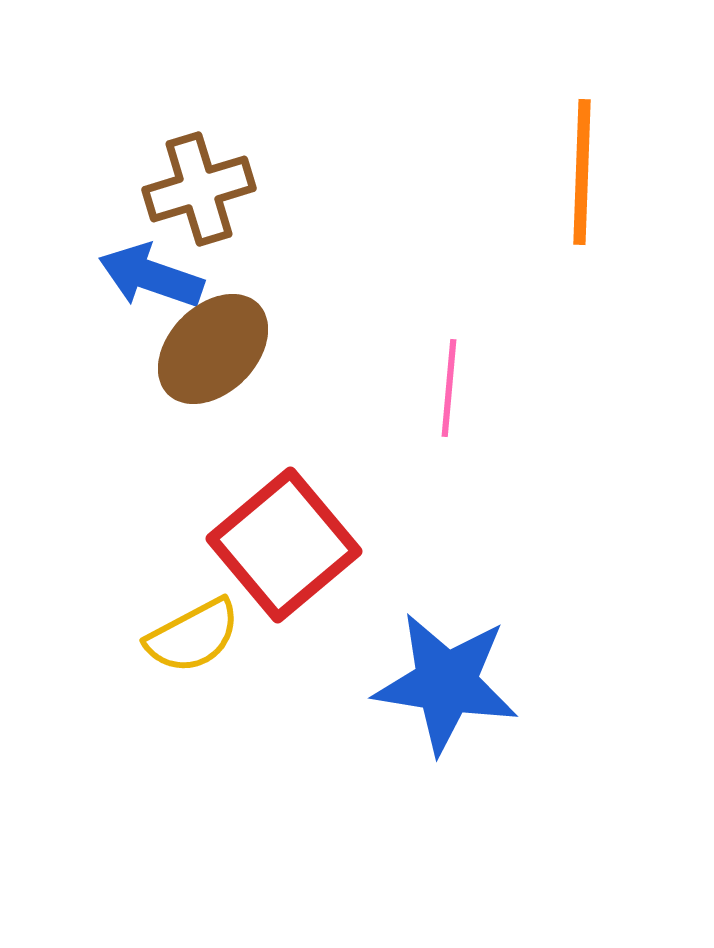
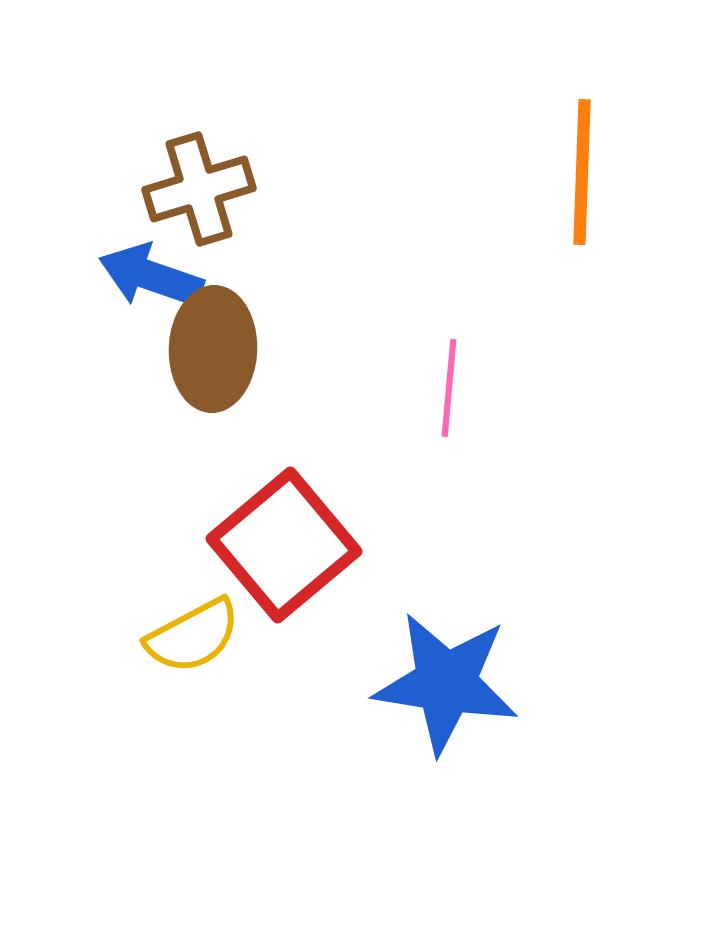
brown ellipse: rotated 43 degrees counterclockwise
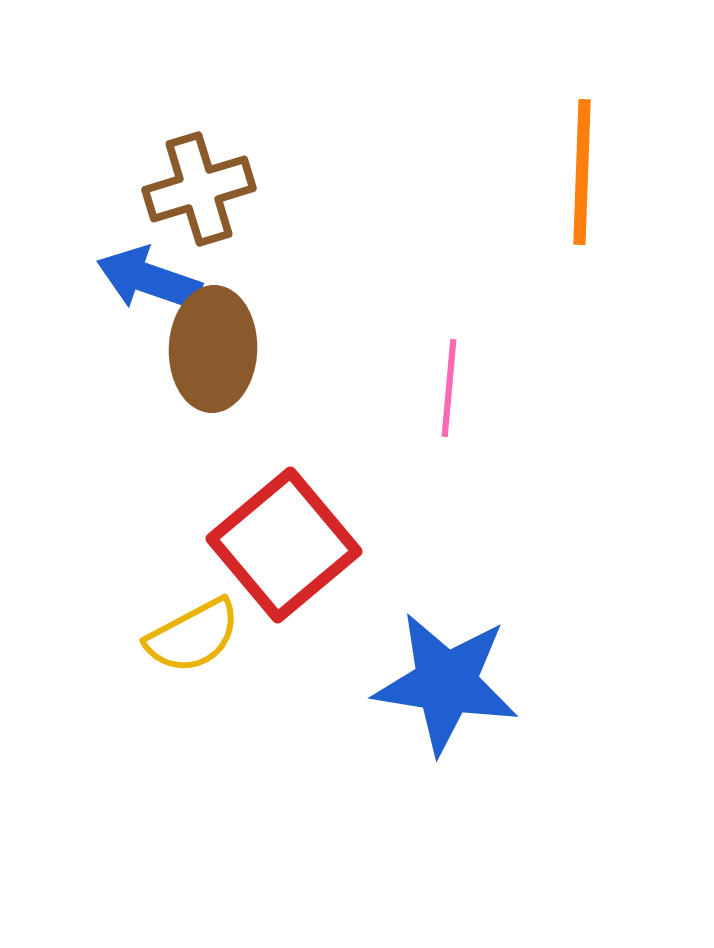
blue arrow: moved 2 px left, 3 px down
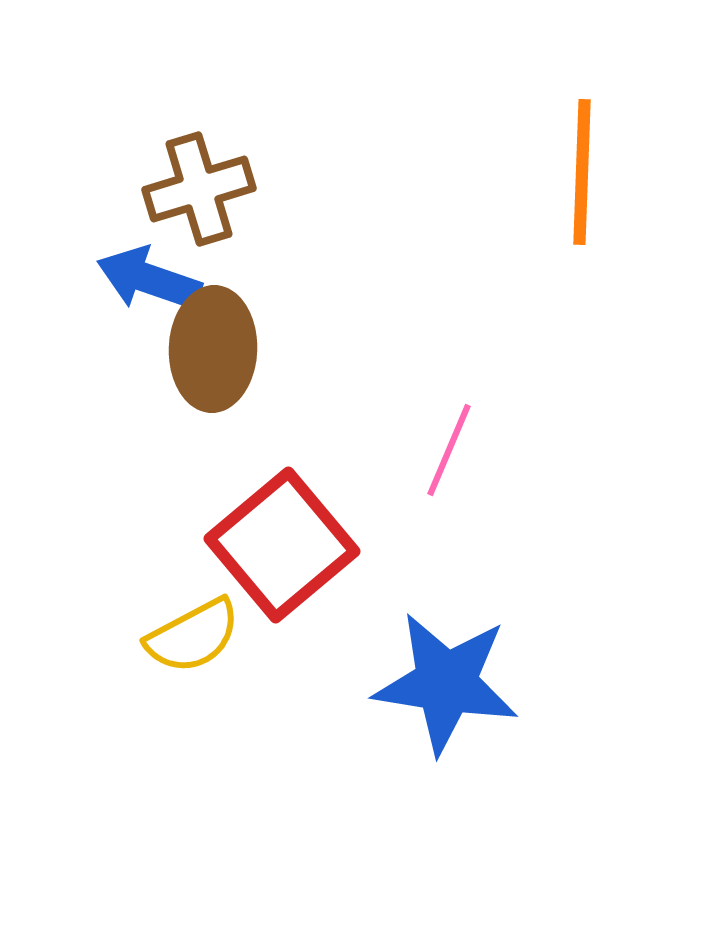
pink line: moved 62 px down; rotated 18 degrees clockwise
red square: moved 2 px left
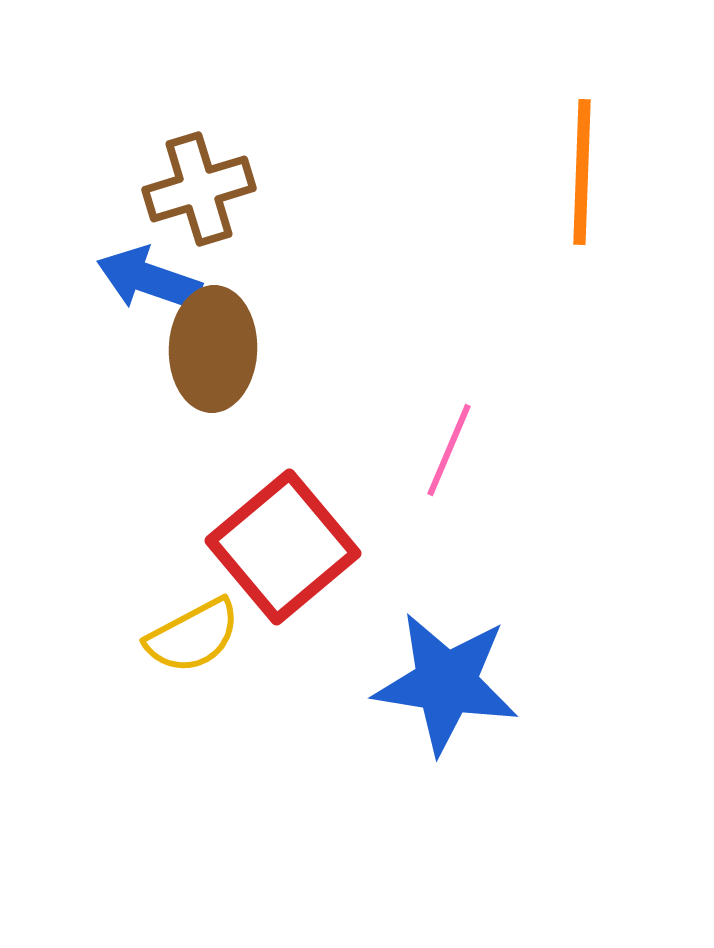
red square: moved 1 px right, 2 px down
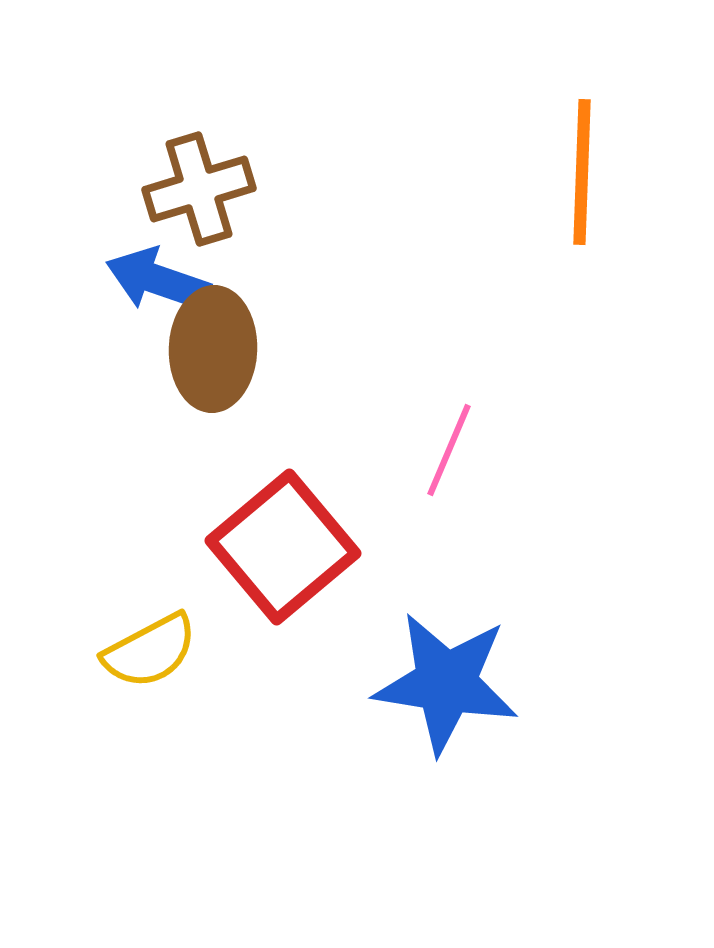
blue arrow: moved 9 px right, 1 px down
yellow semicircle: moved 43 px left, 15 px down
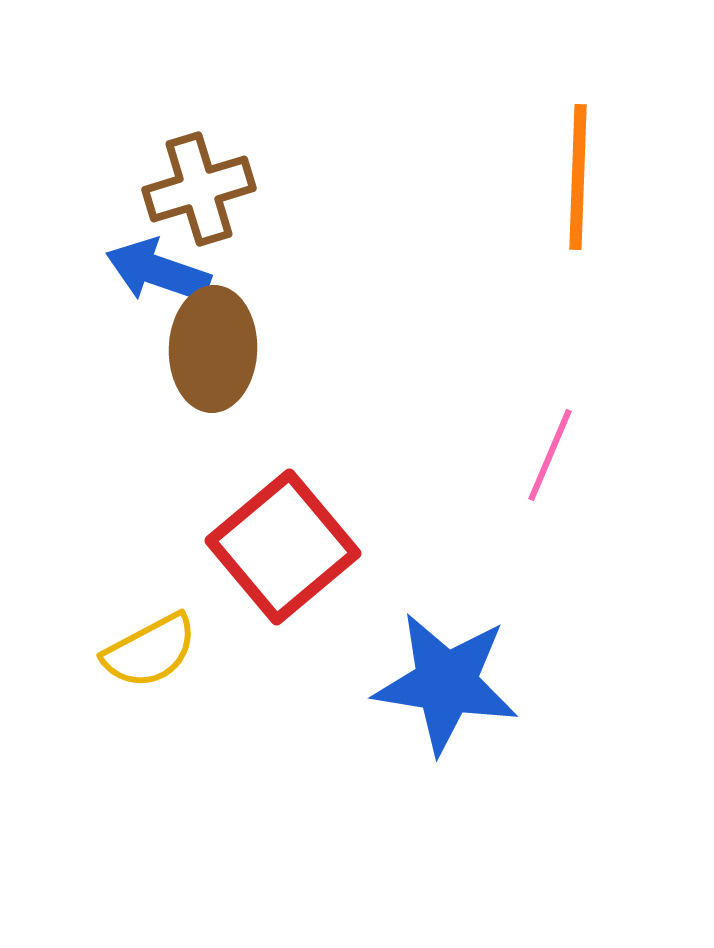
orange line: moved 4 px left, 5 px down
blue arrow: moved 9 px up
pink line: moved 101 px right, 5 px down
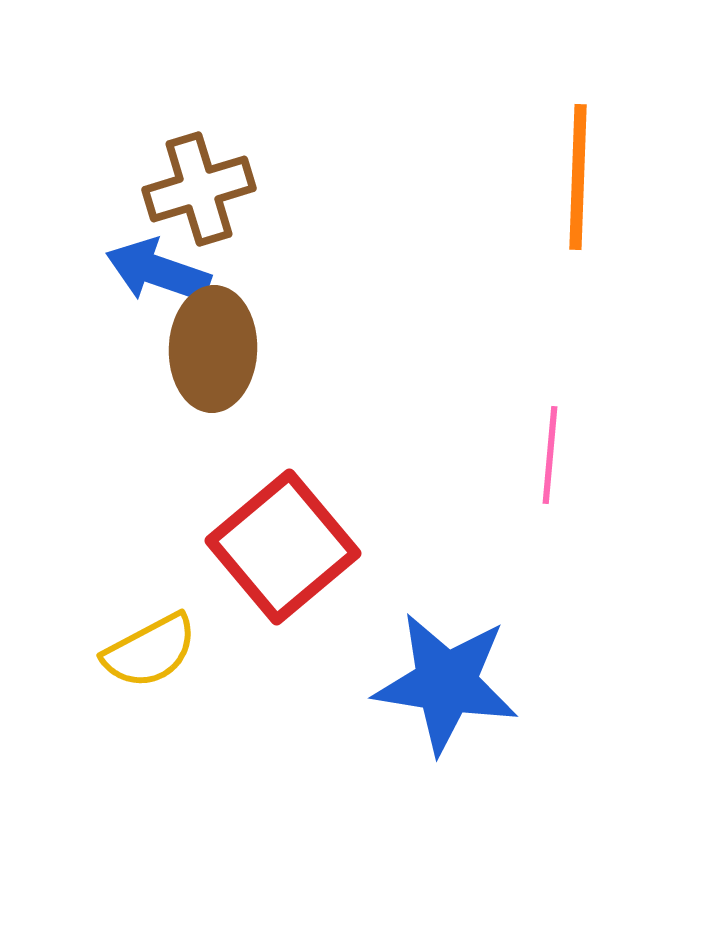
pink line: rotated 18 degrees counterclockwise
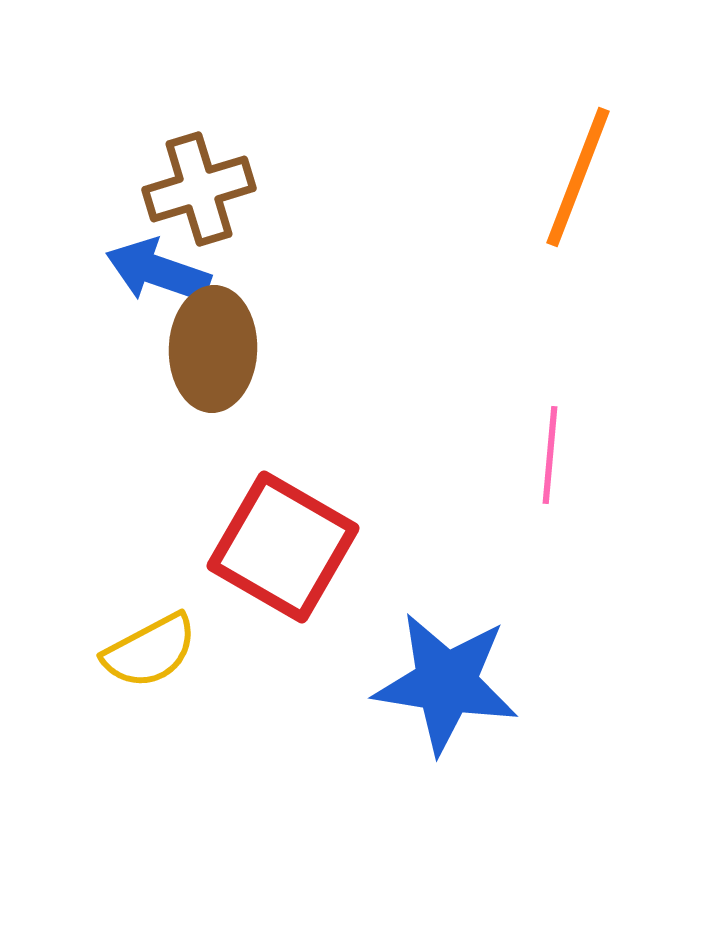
orange line: rotated 19 degrees clockwise
red square: rotated 20 degrees counterclockwise
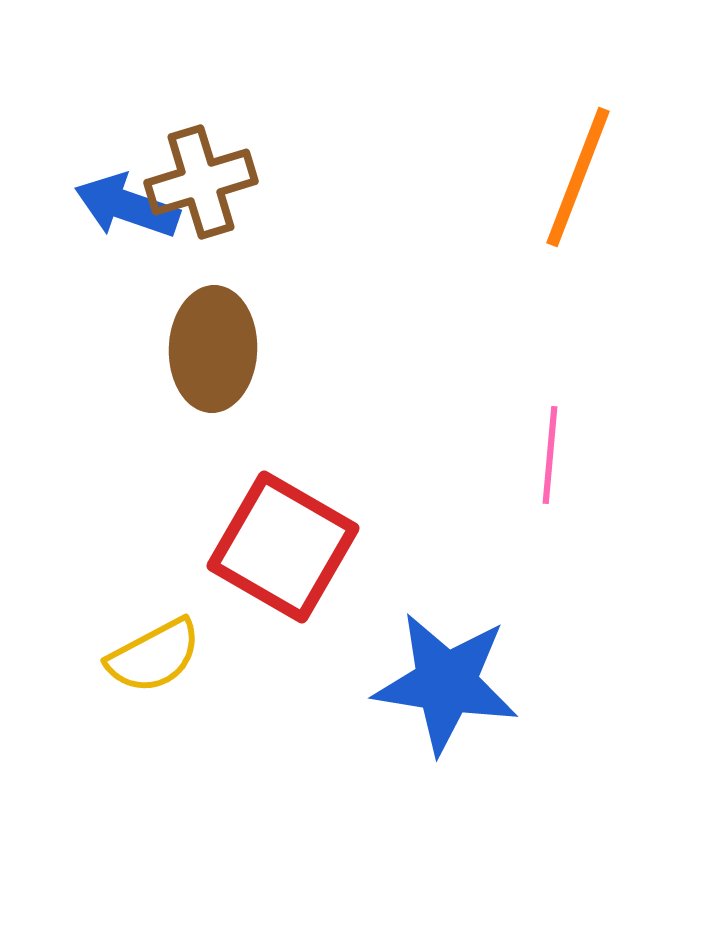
brown cross: moved 2 px right, 7 px up
blue arrow: moved 31 px left, 65 px up
yellow semicircle: moved 4 px right, 5 px down
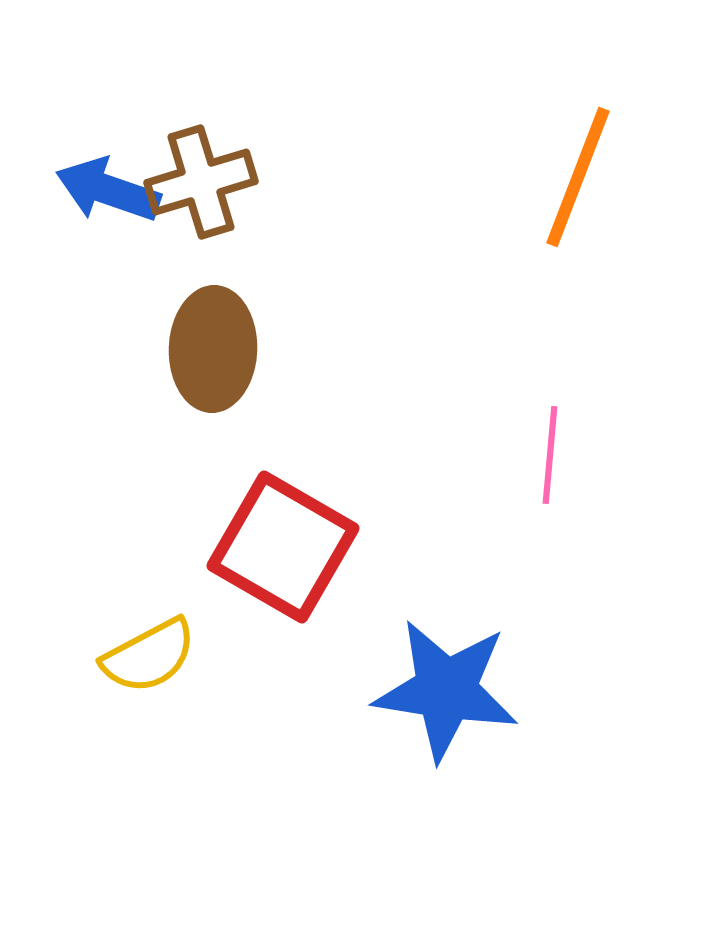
blue arrow: moved 19 px left, 16 px up
yellow semicircle: moved 5 px left
blue star: moved 7 px down
